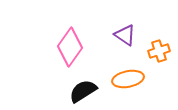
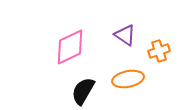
pink diamond: rotated 30 degrees clockwise
black semicircle: rotated 28 degrees counterclockwise
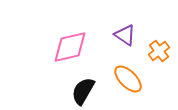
pink diamond: rotated 12 degrees clockwise
orange cross: rotated 20 degrees counterclockwise
orange ellipse: rotated 56 degrees clockwise
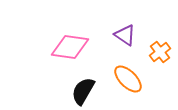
pink diamond: rotated 21 degrees clockwise
orange cross: moved 1 px right, 1 px down
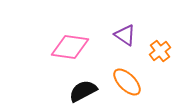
orange cross: moved 1 px up
orange ellipse: moved 1 px left, 3 px down
black semicircle: rotated 32 degrees clockwise
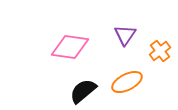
purple triangle: rotated 30 degrees clockwise
orange ellipse: rotated 72 degrees counterclockwise
black semicircle: rotated 12 degrees counterclockwise
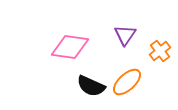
orange ellipse: rotated 16 degrees counterclockwise
black semicircle: moved 8 px right, 5 px up; rotated 116 degrees counterclockwise
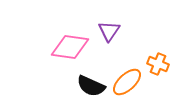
purple triangle: moved 16 px left, 4 px up
orange cross: moved 2 px left, 13 px down; rotated 30 degrees counterclockwise
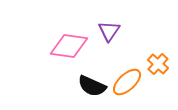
pink diamond: moved 1 px left, 1 px up
orange cross: rotated 20 degrees clockwise
black semicircle: moved 1 px right
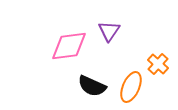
pink diamond: rotated 15 degrees counterclockwise
orange ellipse: moved 4 px right, 5 px down; rotated 24 degrees counterclockwise
